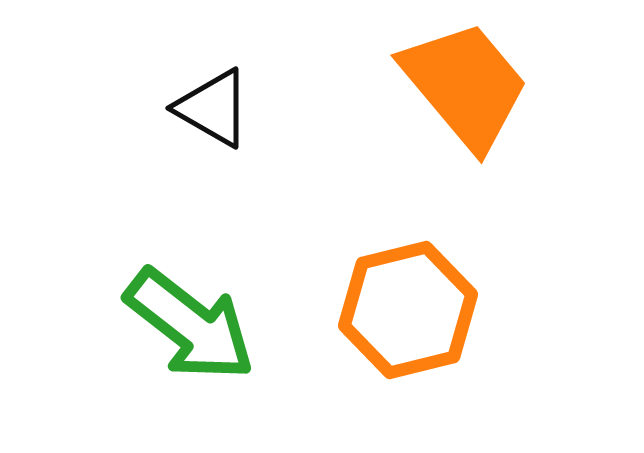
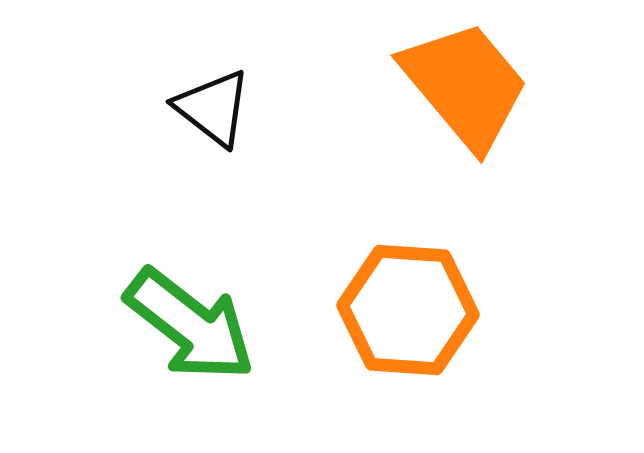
black triangle: rotated 8 degrees clockwise
orange hexagon: rotated 18 degrees clockwise
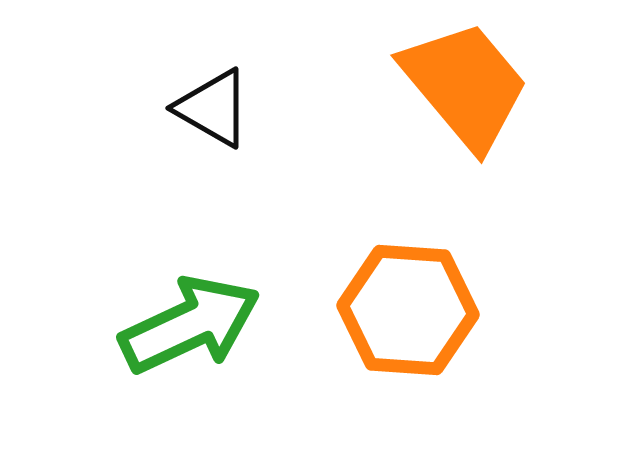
black triangle: rotated 8 degrees counterclockwise
green arrow: rotated 63 degrees counterclockwise
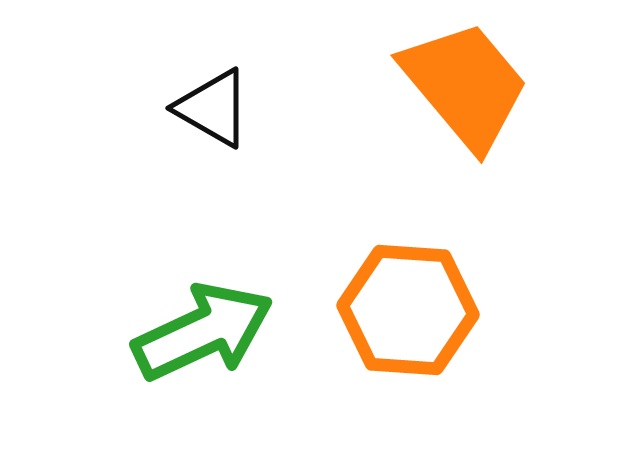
green arrow: moved 13 px right, 7 px down
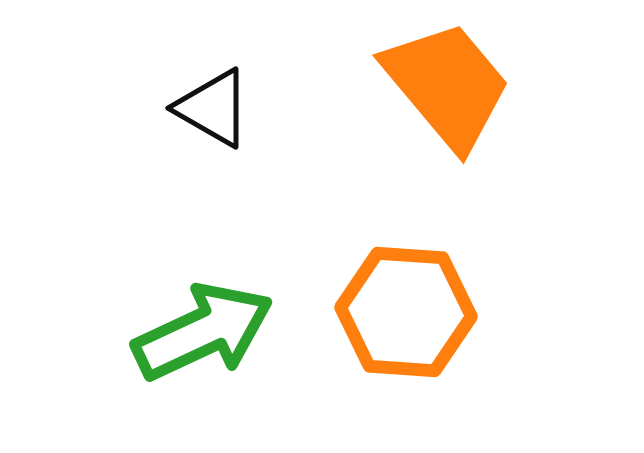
orange trapezoid: moved 18 px left
orange hexagon: moved 2 px left, 2 px down
